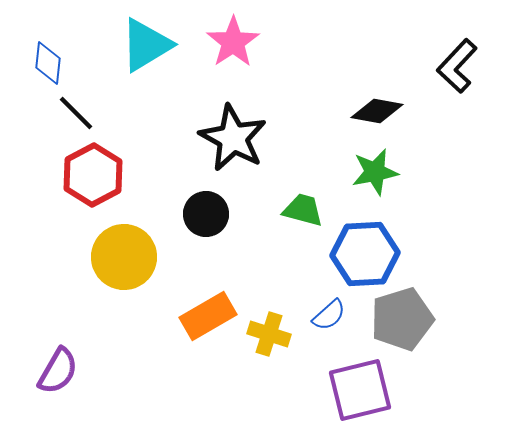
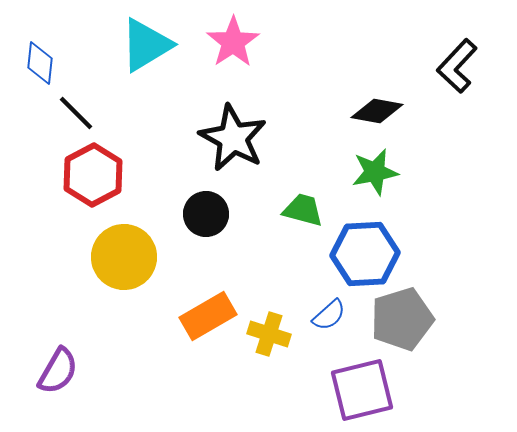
blue diamond: moved 8 px left
purple square: moved 2 px right
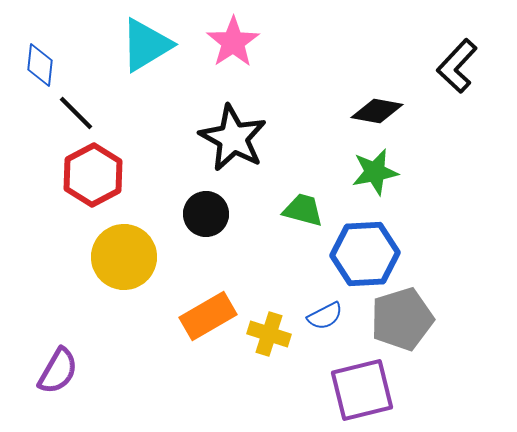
blue diamond: moved 2 px down
blue semicircle: moved 4 px left, 1 px down; rotated 15 degrees clockwise
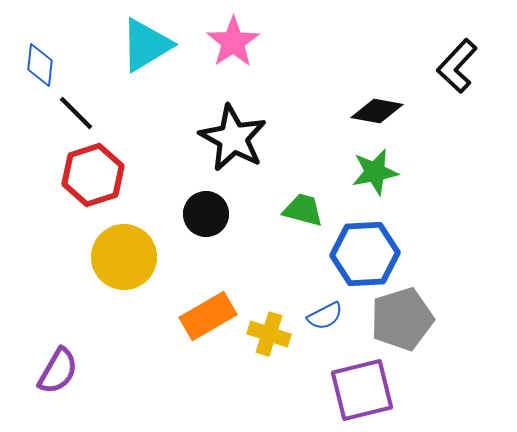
red hexagon: rotated 10 degrees clockwise
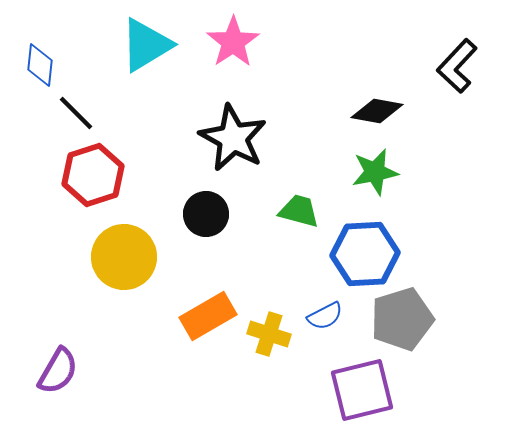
green trapezoid: moved 4 px left, 1 px down
